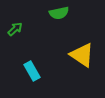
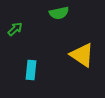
cyan rectangle: moved 1 px left, 1 px up; rotated 36 degrees clockwise
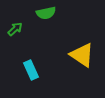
green semicircle: moved 13 px left
cyan rectangle: rotated 30 degrees counterclockwise
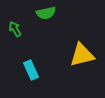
green arrow: rotated 77 degrees counterclockwise
yellow triangle: rotated 48 degrees counterclockwise
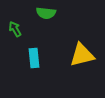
green semicircle: rotated 18 degrees clockwise
cyan rectangle: moved 3 px right, 12 px up; rotated 18 degrees clockwise
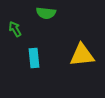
yellow triangle: rotated 8 degrees clockwise
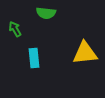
yellow triangle: moved 3 px right, 2 px up
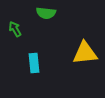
cyan rectangle: moved 5 px down
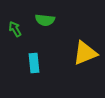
green semicircle: moved 1 px left, 7 px down
yellow triangle: rotated 16 degrees counterclockwise
